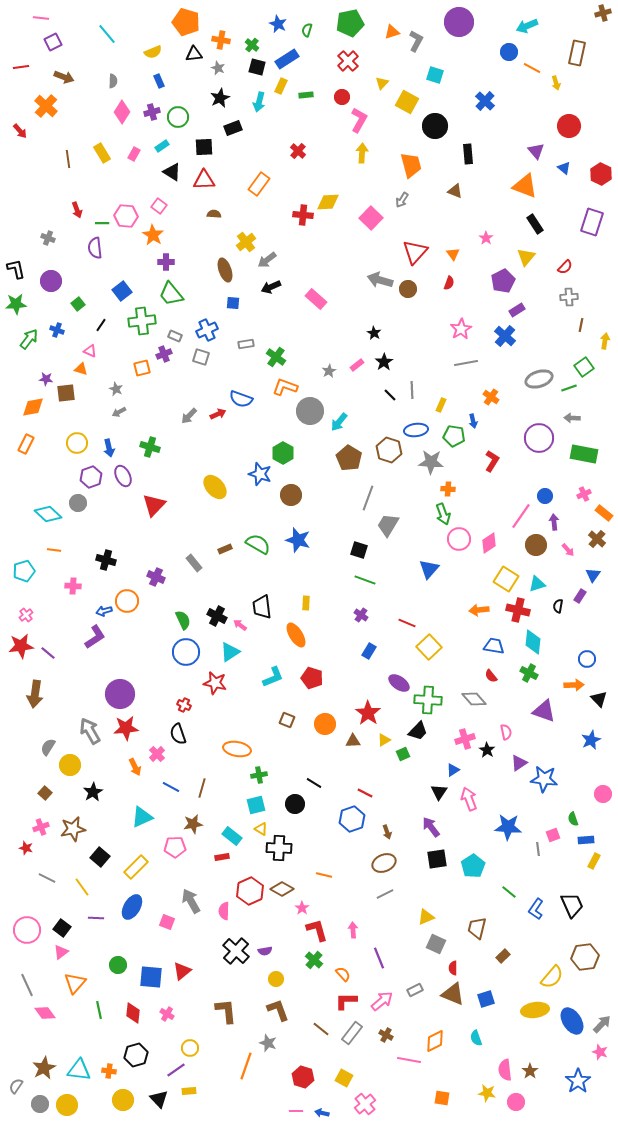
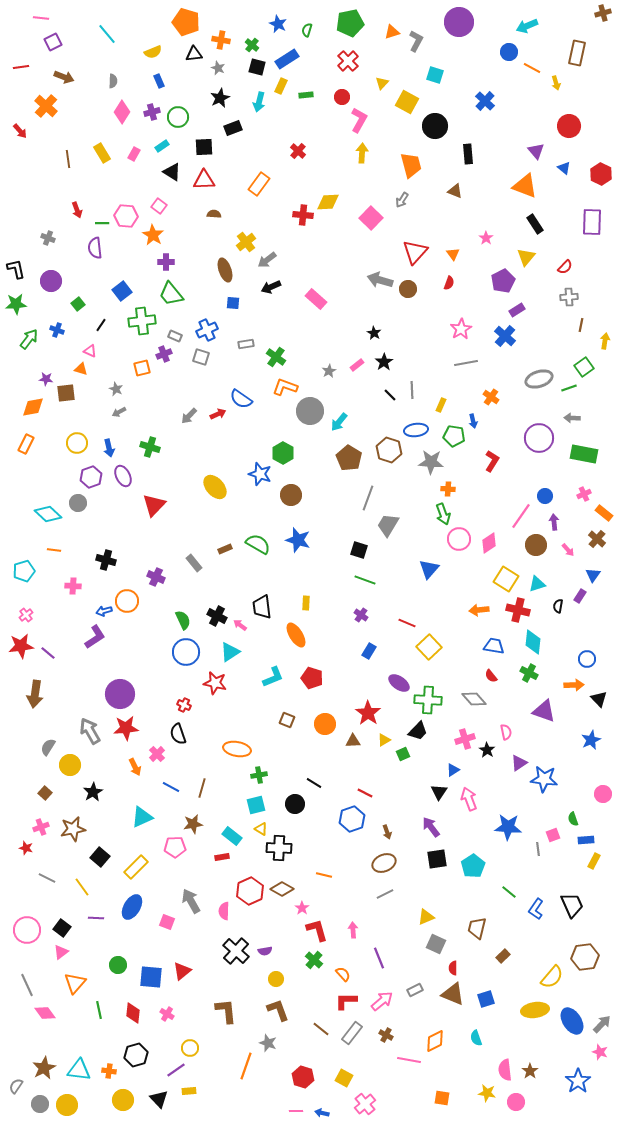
purple rectangle at (592, 222): rotated 16 degrees counterclockwise
blue semicircle at (241, 399): rotated 15 degrees clockwise
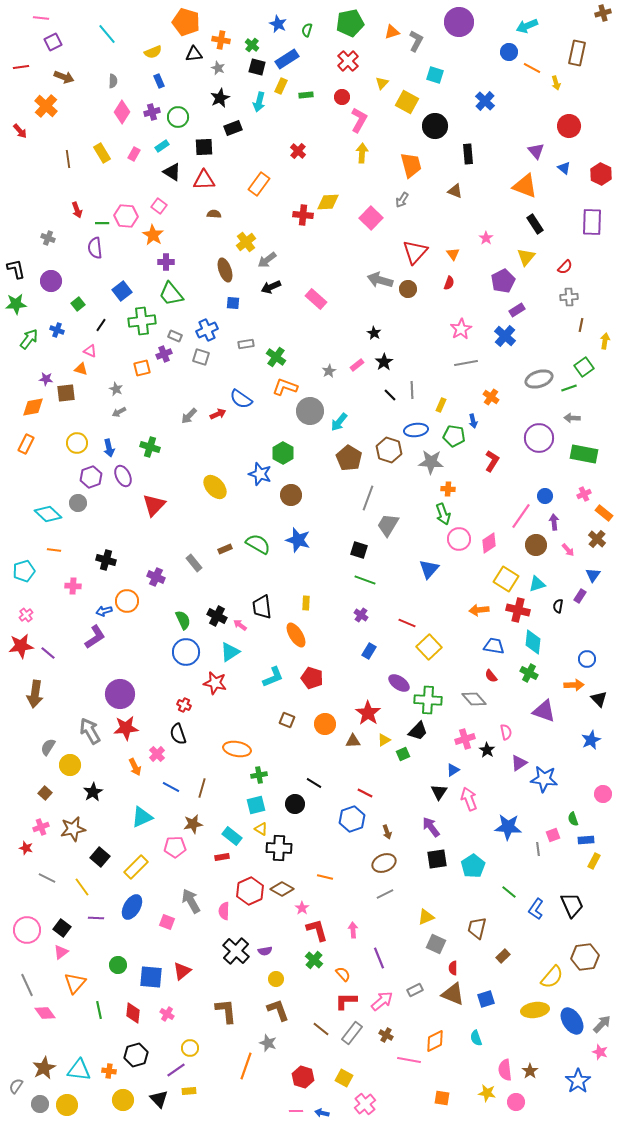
orange line at (324, 875): moved 1 px right, 2 px down
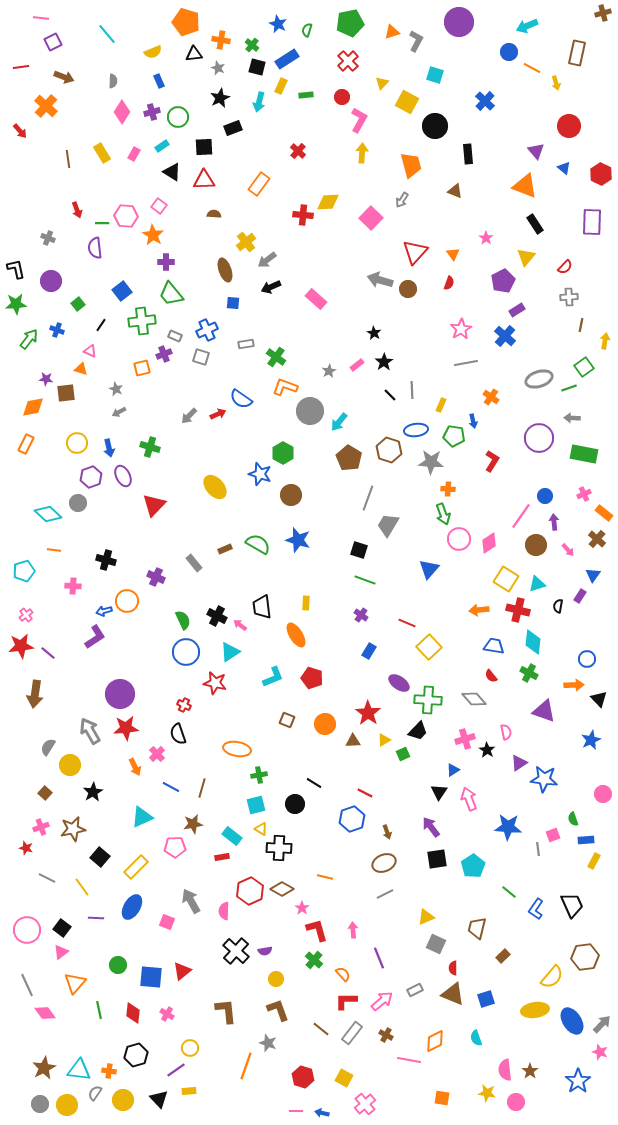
gray semicircle at (16, 1086): moved 79 px right, 7 px down
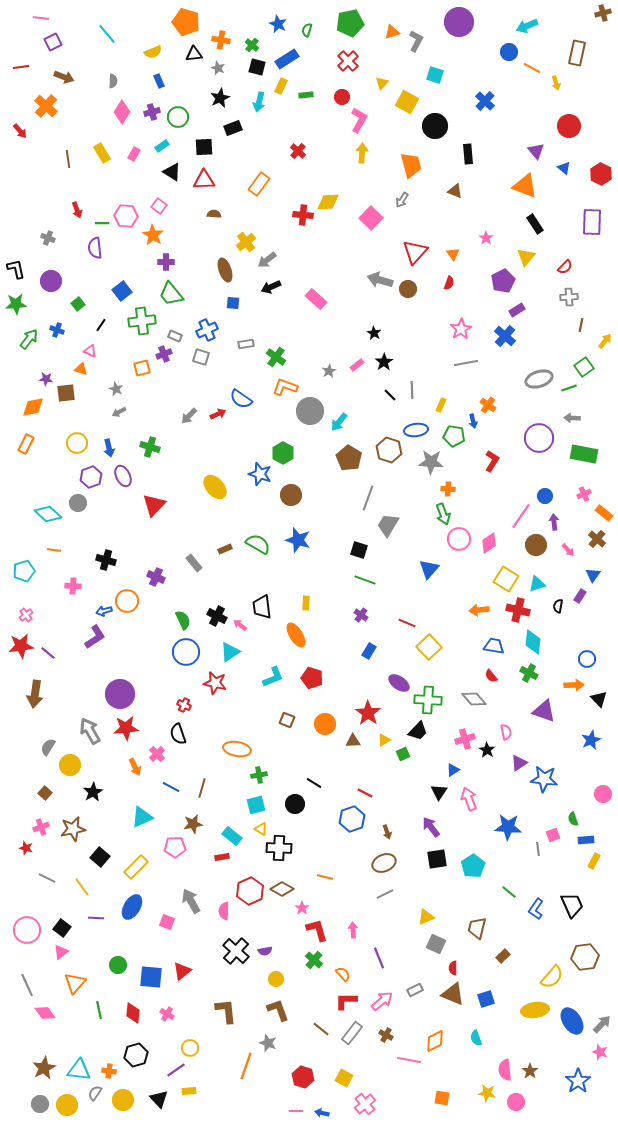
yellow arrow at (605, 341): rotated 28 degrees clockwise
orange cross at (491, 397): moved 3 px left, 8 px down
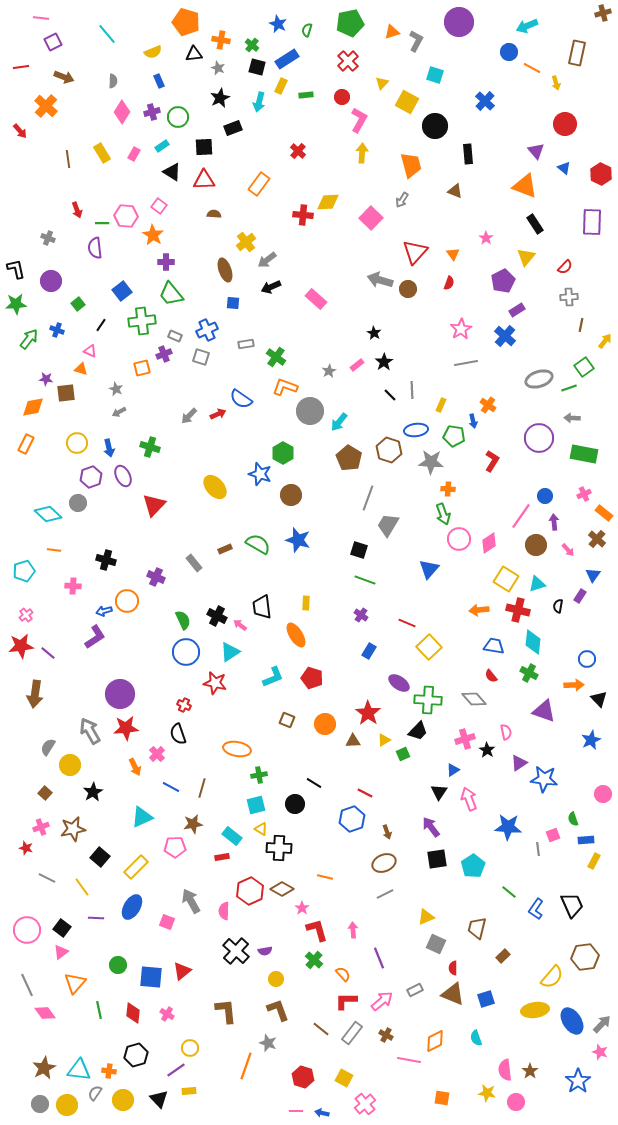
red circle at (569, 126): moved 4 px left, 2 px up
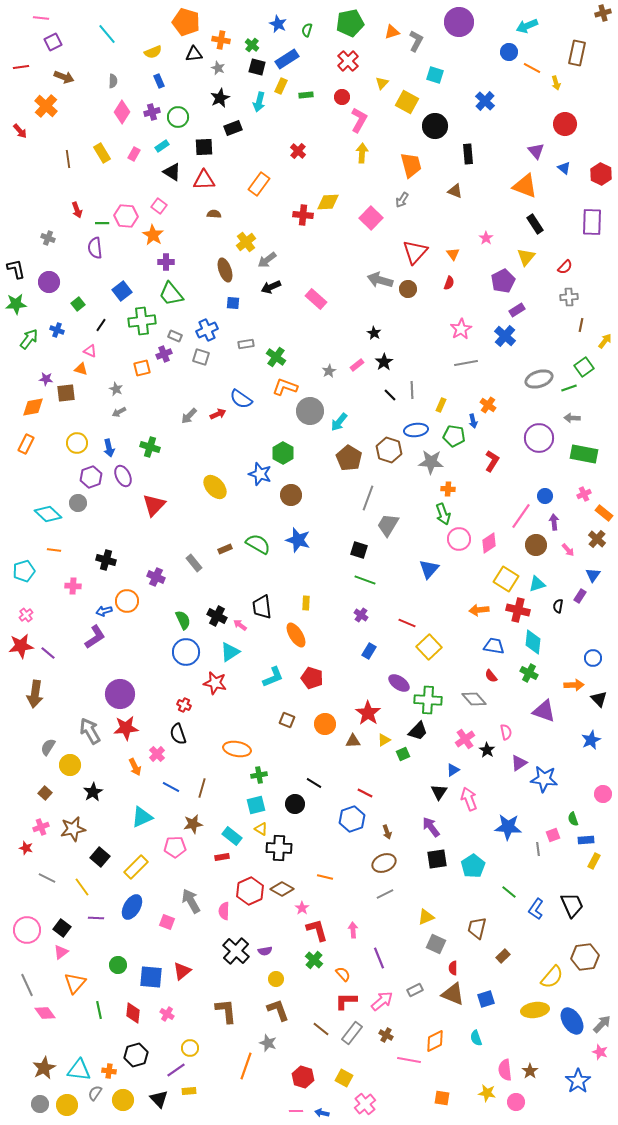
purple circle at (51, 281): moved 2 px left, 1 px down
blue circle at (587, 659): moved 6 px right, 1 px up
pink cross at (465, 739): rotated 18 degrees counterclockwise
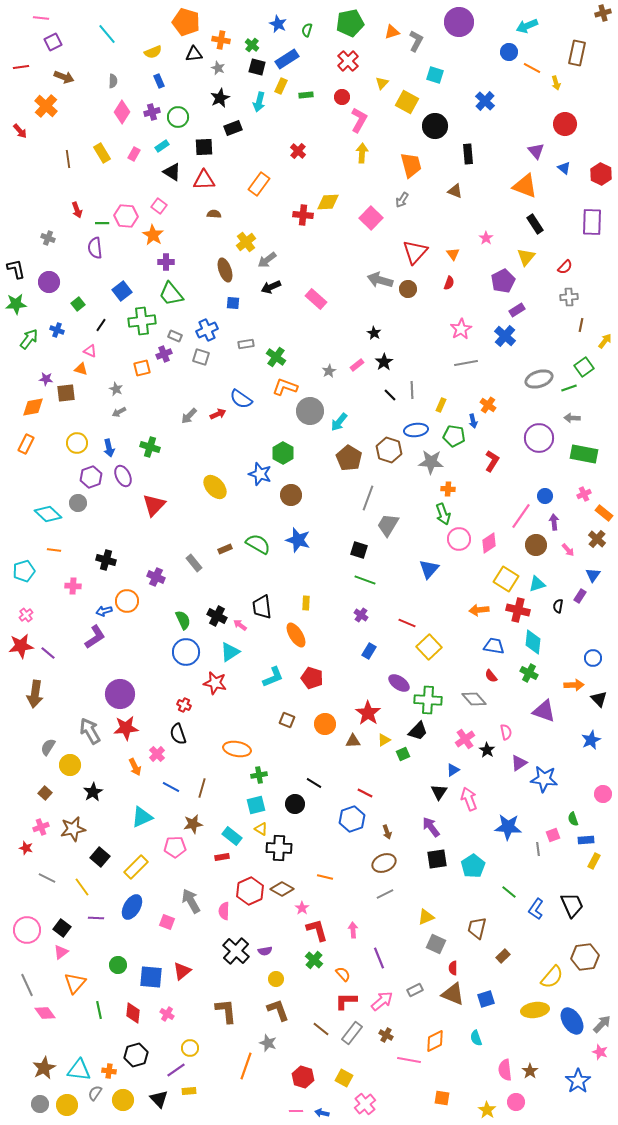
yellow star at (487, 1093): moved 17 px down; rotated 24 degrees clockwise
